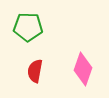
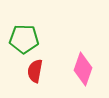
green pentagon: moved 4 px left, 12 px down
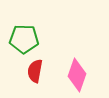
pink diamond: moved 6 px left, 6 px down
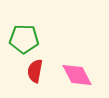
pink diamond: rotated 48 degrees counterclockwise
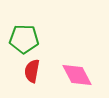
red semicircle: moved 3 px left
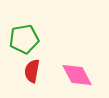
green pentagon: rotated 12 degrees counterclockwise
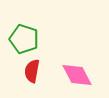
green pentagon: rotated 28 degrees clockwise
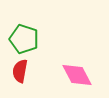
red semicircle: moved 12 px left
